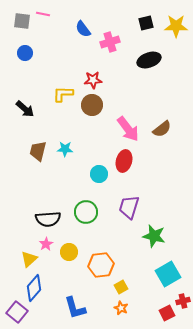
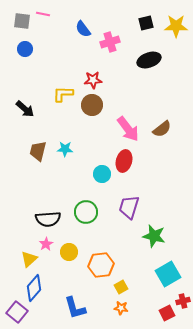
blue circle: moved 4 px up
cyan circle: moved 3 px right
orange star: rotated 16 degrees counterclockwise
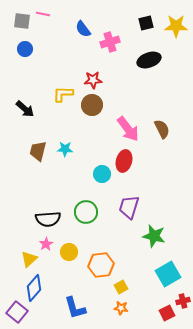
brown semicircle: rotated 78 degrees counterclockwise
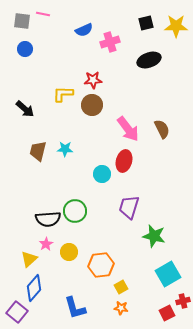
blue semicircle: moved 1 px right, 1 px down; rotated 78 degrees counterclockwise
green circle: moved 11 px left, 1 px up
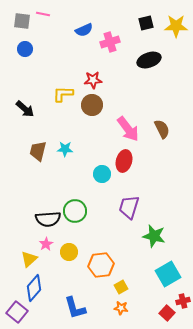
red square: rotated 21 degrees counterclockwise
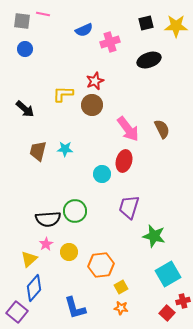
red star: moved 2 px right, 1 px down; rotated 18 degrees counterclockwise
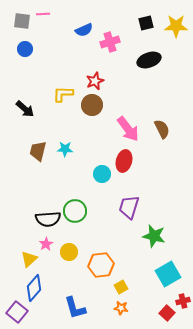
pink line: rotated 16 degrees counterclockwise
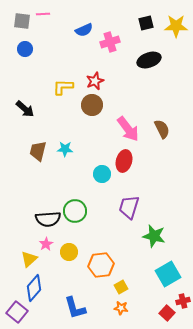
yellow L-shape: moved 7 px up
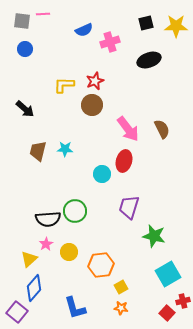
yellow L-shape: moved 1 px right, 2 px up
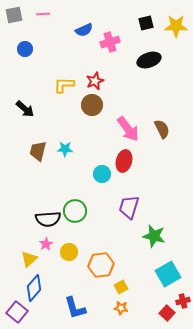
gray square: moved 8 px left, 6 px up; rotated 18 degrees counterclockwise
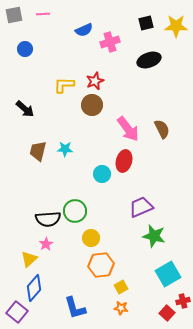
purple trapezoid: moved 12 px right; rotated 50 degrees clockwise
yellow circle: moved 22 px right, 14 px up
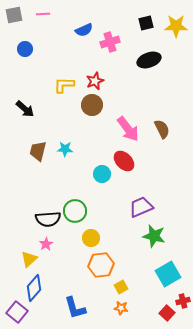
red ellipse: rotated 60 degrees counterclockwise
